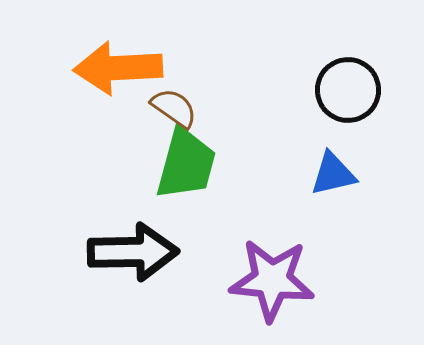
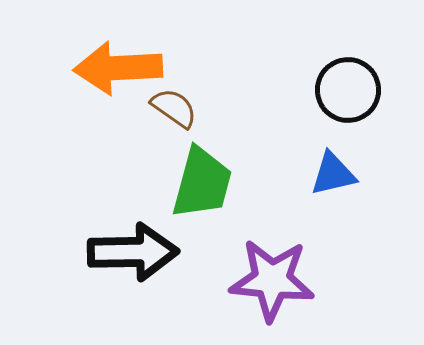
green trapezoid: moved 16 px right, 19 px down
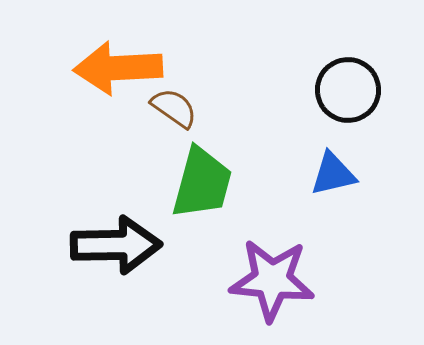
black arrow: moved 17 px left, 7 px up
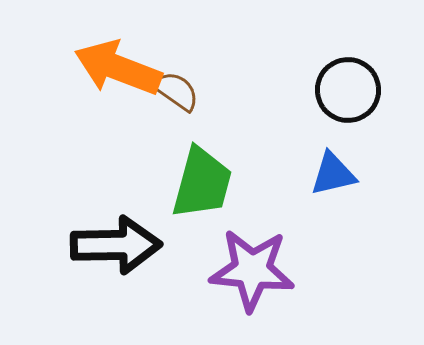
orange arrow: rotated 24 degrees clockwise
brown semicircle: moved 2 px right, 17 px up
purple star: moved 20 px left, 10 px up
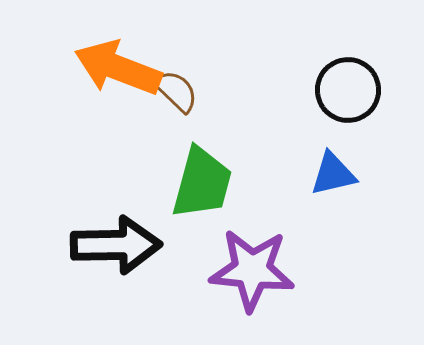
brown semicircle: rotated 9 degrees clockwise
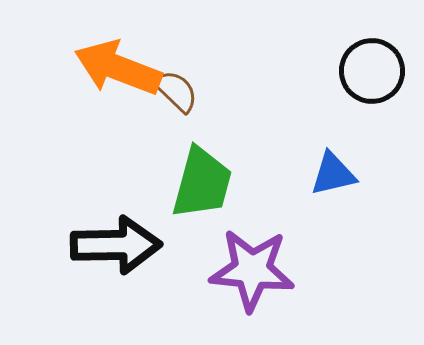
black circle: moved 24 px right, 19 px up
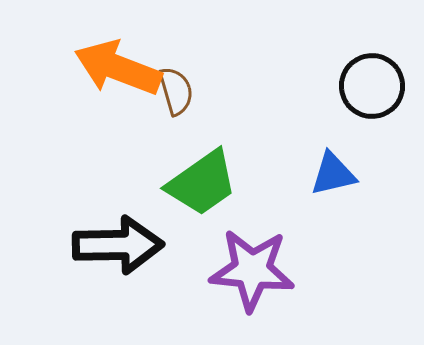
black circle: moved 15 px down
brown semicircle: rotated 30 degrees clockwise
green trapezoid: rotated 40 degrees clockwise
black arrow: moved 2 px right
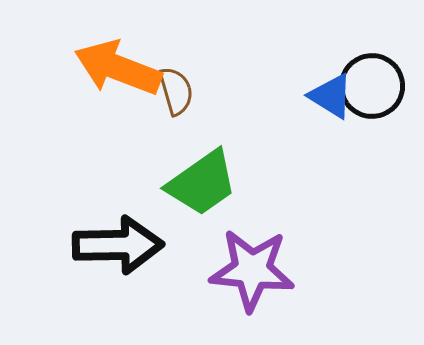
blue triangle: moved 2 px left, 78 px up; rotated 45 degrees clockwise
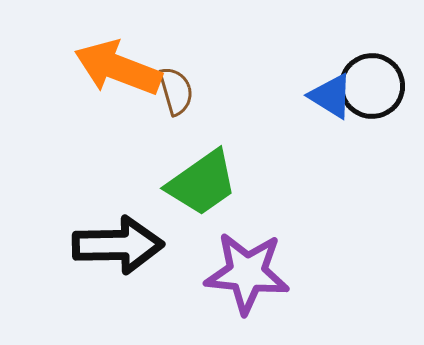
purple star: moved 5 px left, 3 px down
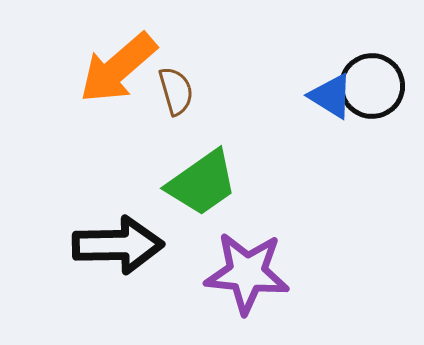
orange arrow: rotated 62 degrees counterclockwise
